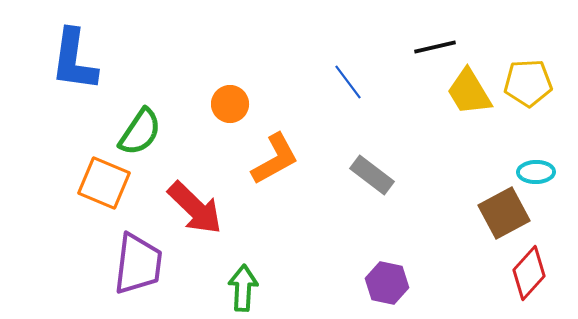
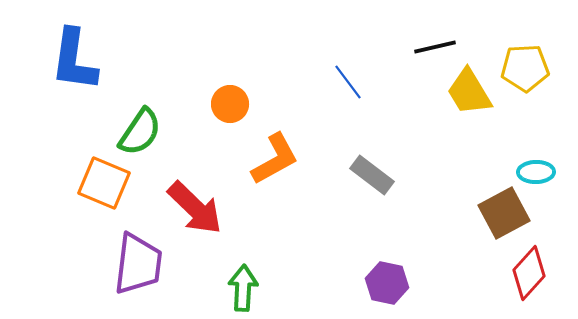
yellow pentagon: moved 3 px left, 15 px up
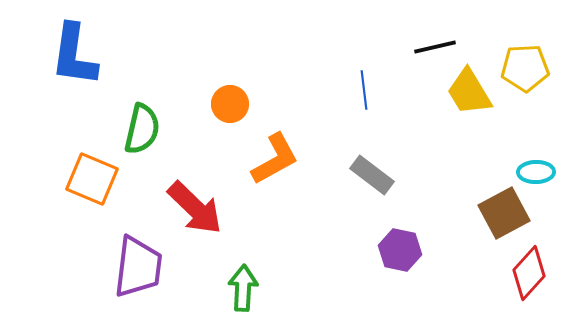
blue L-shape: moved 5 px up
blue line: moved 16 px right, 8 px down; rotated 30 degrees clockwise
green semicircle: moved 2 px right, 3 px up; rotated 21 degrees counterclockwise
orange square: moved 12 px left, 4 px up
purple trapezoid: moved 3 px down
purple hexagon: moved 13 px right, 33 px up
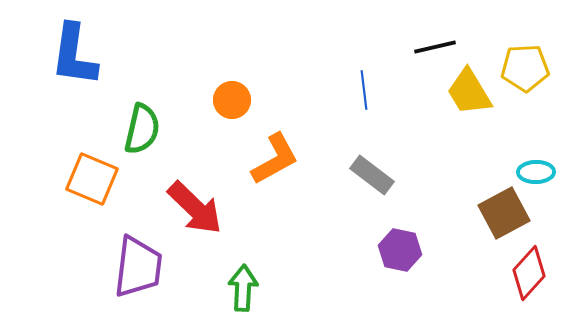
orange circle: moved 2 px right, 4 px up
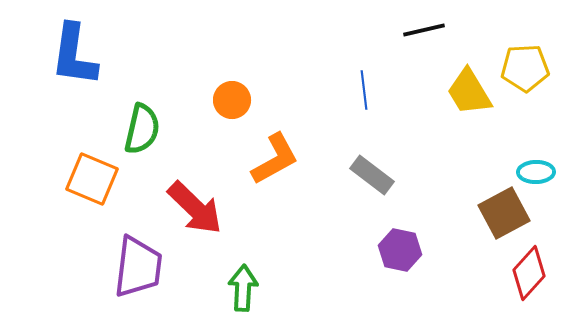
black line: moved 11 px left, 17 px up
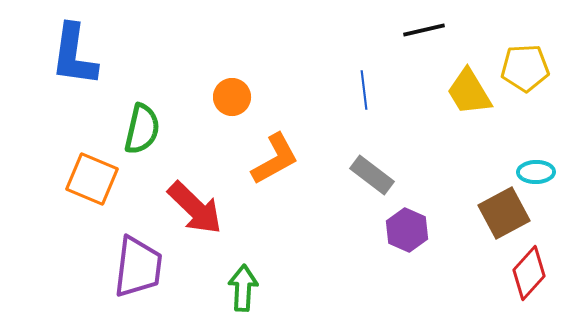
orange circle: moved 3 px up
purple hexagon: moved 7 px right, 20 px up; rotated 12 degrees clockwise
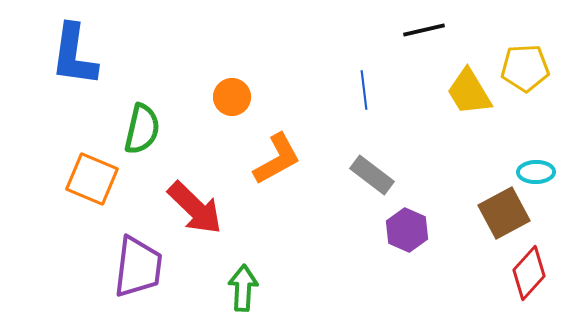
orange L-shape: moved 2 px right
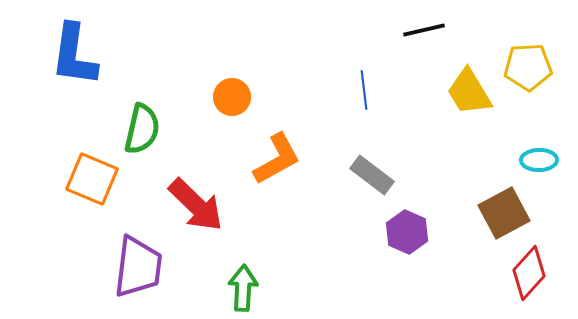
yellow pentagon: moved 3 px right, 1 px up
cyan ellipse: moved 3 px right, 12 px up
red arrow: moved 1 px right, 3 px up
purple hexagon: moved 2 px down
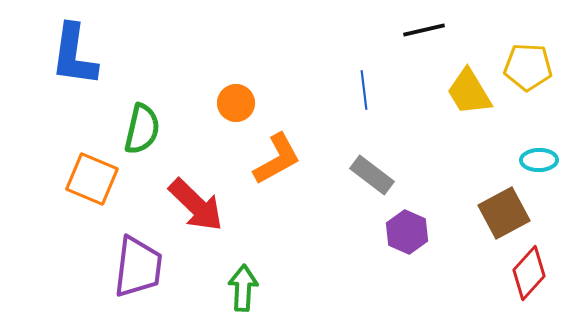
yellow pentagon: rotated 6 degrees clockwise
orange circle: moved 4 px right, 6 px down
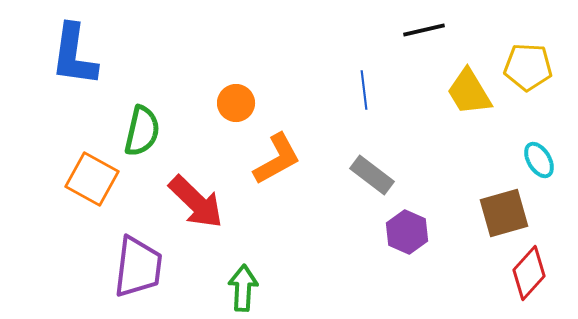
green semicircle: moved 2 px down
cyan ellipse: rotated 60 degrees clockwise
orange square: rotated 6 degrees clockwise
red arrow: moved 3 px up
brown square: rotated 12 degrees clockwise
